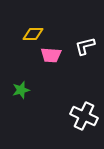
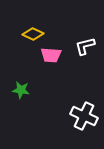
yellow diamond: rotated 25 degrees clockwise
green star: rotated 24 degrees clockwise
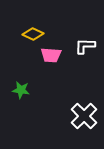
white L-shape: rotated 15 degrees clockwise
white cross: rotated 20 degrees clockwise
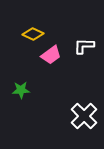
white L-shape: moved 1 px left
pink trapezoid: rotated 40 degrees counterclockwise
green star: rotated 12 degrees counterclockwise
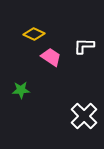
yellow diamond: moved 1 px right
pink trapezoid: moved 2 px down; rotated 110 degrees counterclockwise
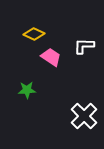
green star: moved 6 px right
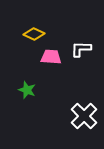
white L-shape: moved 3 px left, 3 px down
pink trapezoid: rotated 30 degrees counterclockwise
green star: rotated 24 degrees clockwise
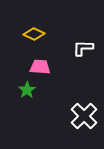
white L-shape: moved 2 px right, 1 px up
pink trapezoid: moved 11 px left, 10 px down
green star: rotated 18 degrees clockwise
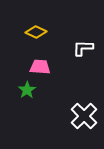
yellow diamond: moved 2 px right, 2 px up
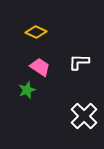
white L-shape: moved 4 px left, 14 px down
pink trapezoid: rotated 30 degrees clockwise
green star: rotated 12 degrees clockwise
